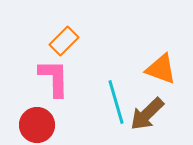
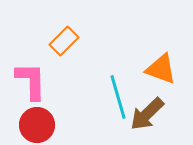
pink L-shape: moved 23 px left, 3 px down
cyan line: moved 2 px right, 5 px up
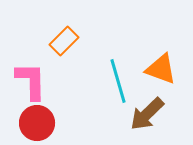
cyan line: moved 16 px up
red circle: moved 2 px up
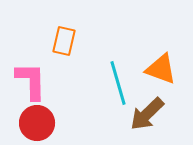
orange rectangle: rotated 32 degrees counterclockwise
cyan line: moved 2 px down
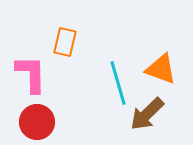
orange rectangle: moved 1 px right, 1 px down
pink L-shape: moved 7 px up
red circle: moved 1 px up
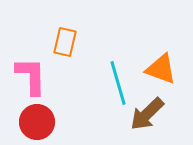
pink L-shape: moved 2 px down
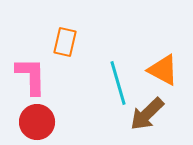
orange triangle: moved 2 px right, 1 px down; rotated 8 degrees clockwise
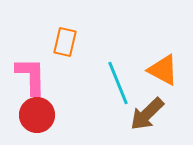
cyan line: rotated 6 degrees counterclockwise
red circle: moved 7 px up
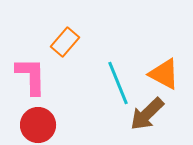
orange rectangle: rotated 28 degrees clockwise
orange triangle: moved 1 px right, 4 px down
red circle: moved 1 px right, 10 px down
